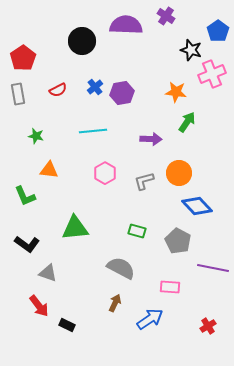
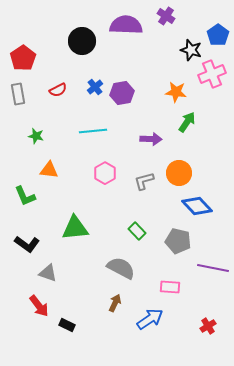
blue pentagon: moved 4 px down
green rectangle: rotated 30 degrees clockwise
gray pentagon: rotated 15 degrees counterclockwise
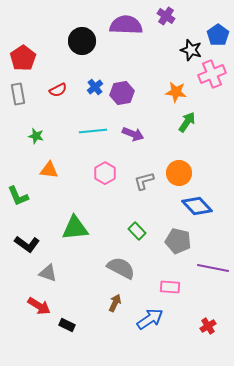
purple arrow: moved 18 px left, 5 px up; rotated 20 degrees clockwise
green L-shape: moved 7 px left
red arrow: rotated 20 degrees counterclockwise
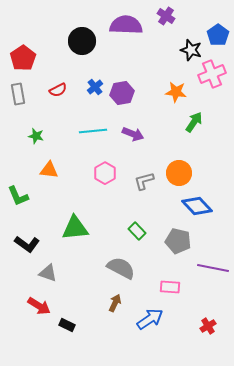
green arrow: moved 7 px right
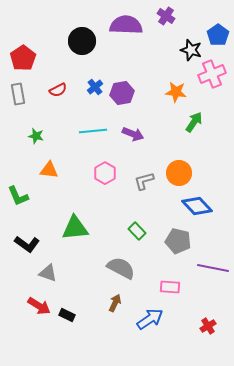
black rectangle: moved 10 px up
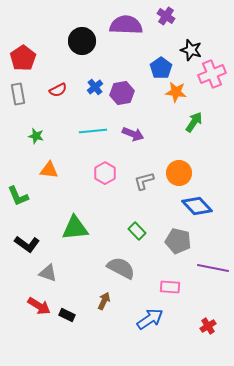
blue pentagon: moved 57 px left, 33 px down
brown arrow: moved 11 px left, 2 px up
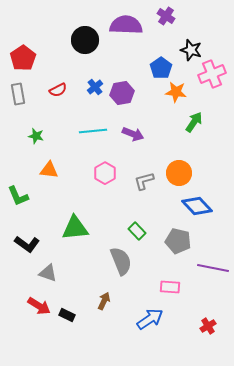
black circle: moved 3 px right, 1 px up
gray semicircle: moved 7 px up; rotated 40 degrees clockwise
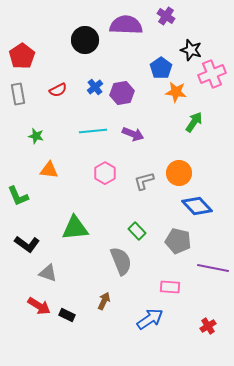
red pentagon: moved 1 px left, 2 px up
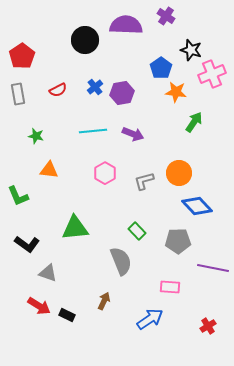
gray pentagon: rotated 15 degrees counterclockwise
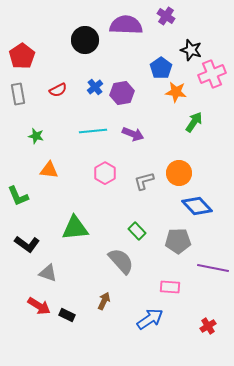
gray semicircle: rotated 20 degrees counterclockwise
